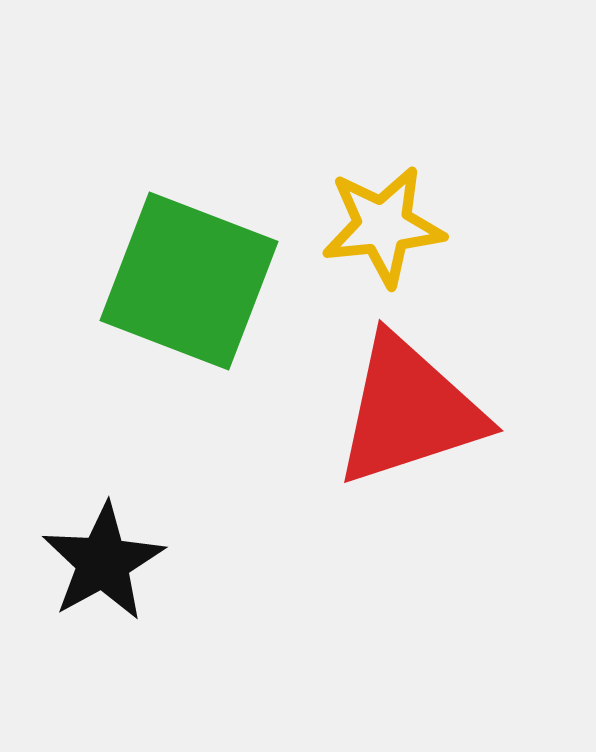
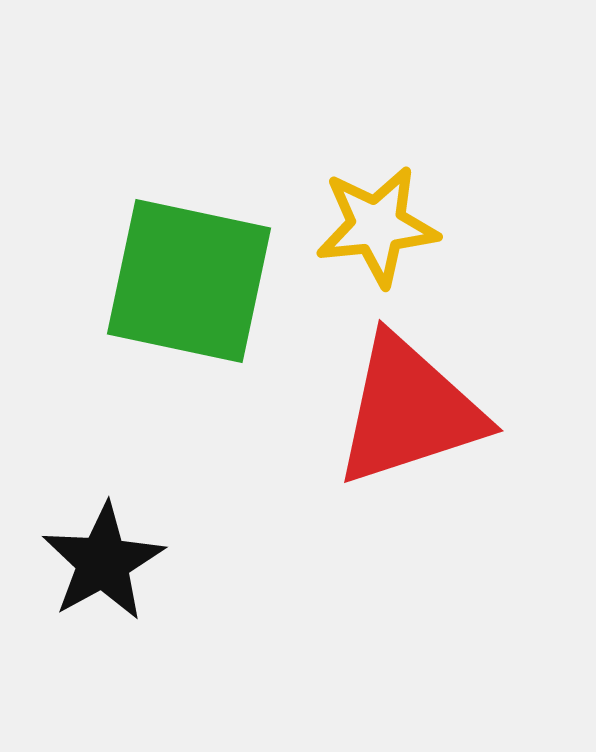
yellow star: moved 6 px left
green square: rotated 9 degrees counterclockwise
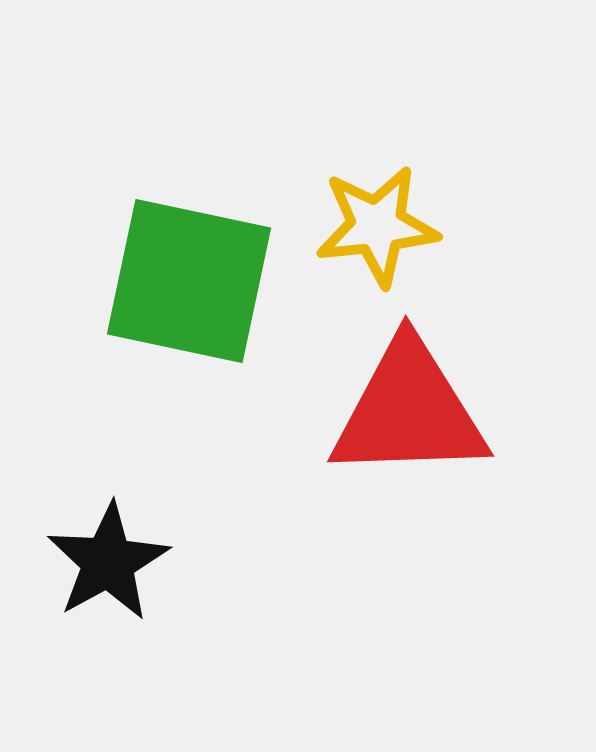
red triangle: rotated 16 degrees clockwise
black star: moved 5 px right
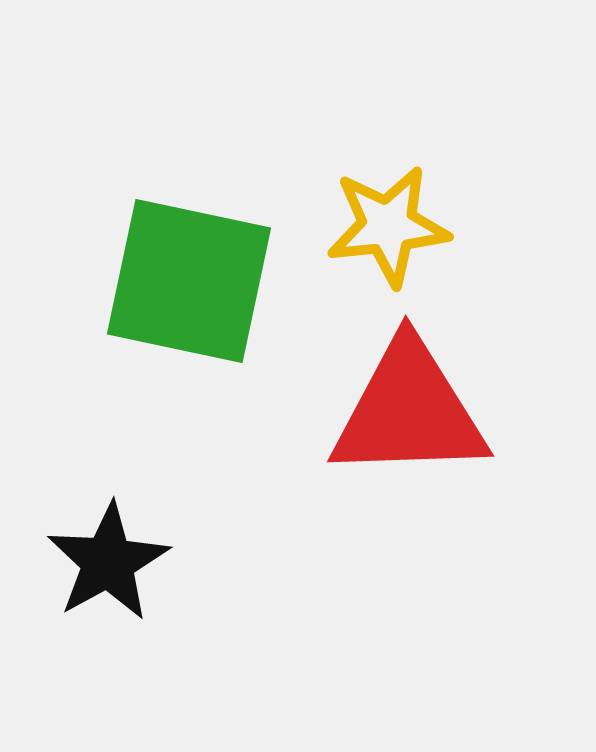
yellow star: moved 11 px right
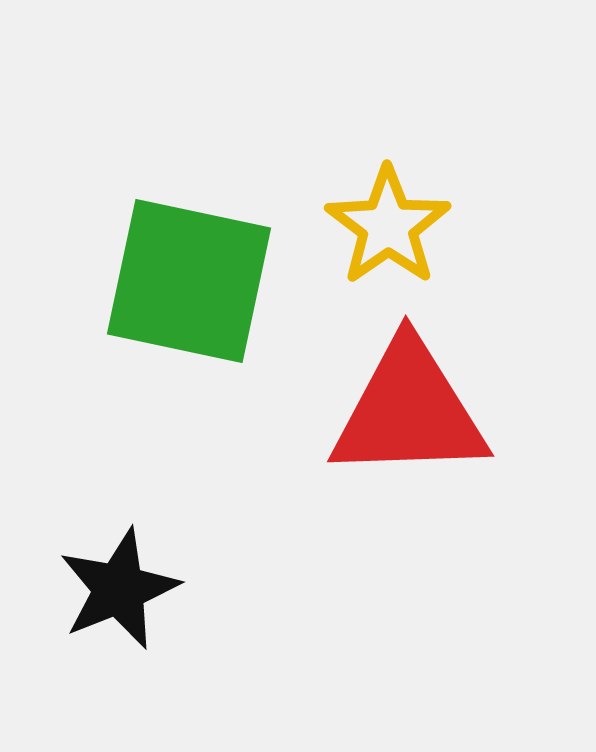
yellow star: rotated 29 degrees counterclockwise
black star: moved 11 px right, 27 px down; rotated 7 degrees clockwise
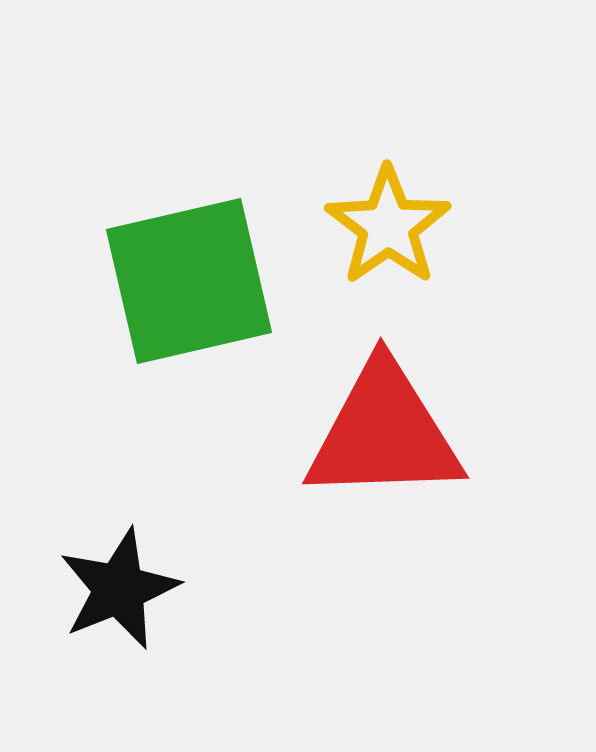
green square: rotated 25 degrees counterclockwise
red triangle: moved 25 px left, 22 px down
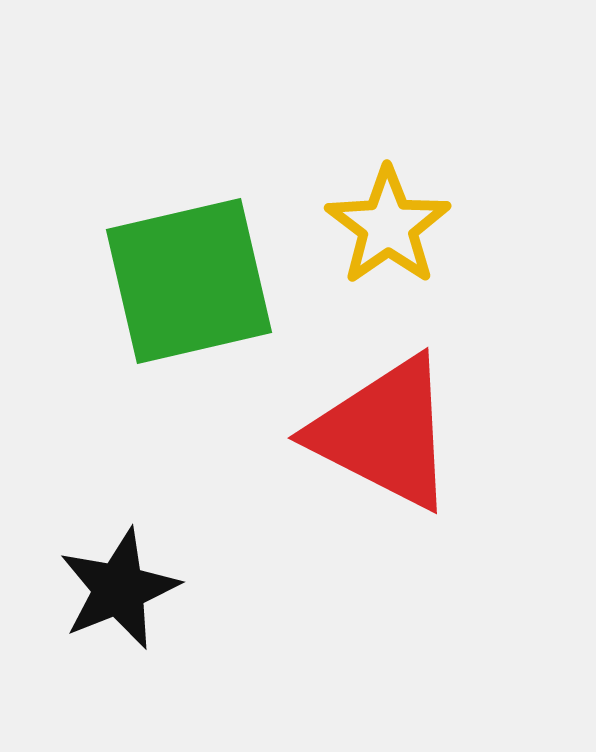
red triangle: rotated 29 degrees clockwise
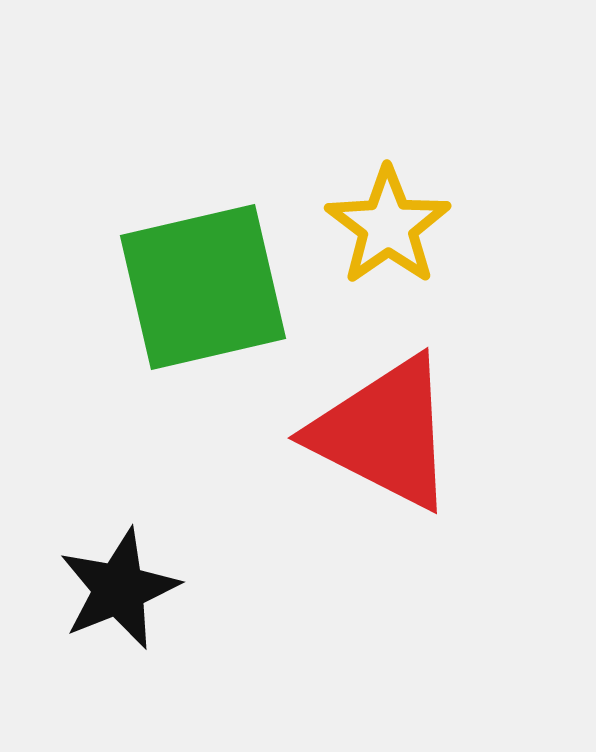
green square: moved 14 px right, 6 px down
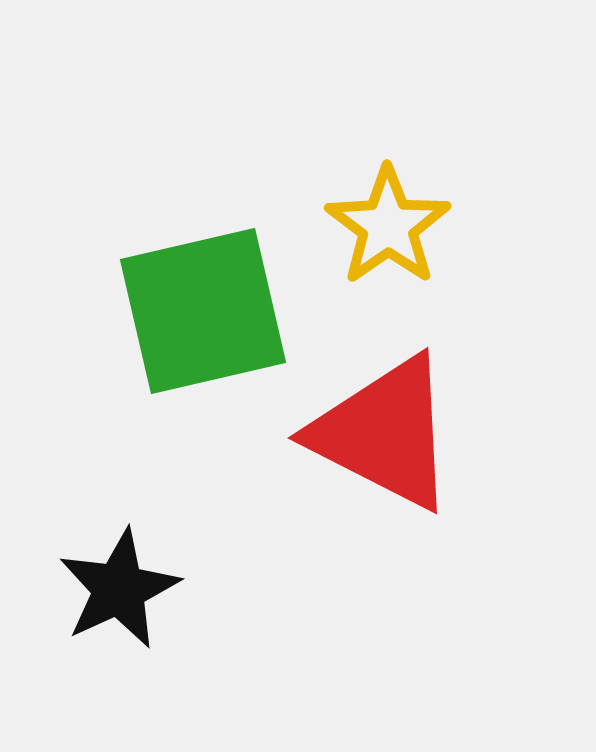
green square: moved 24 px down
black star: rotated 3 degrees counterclockwise
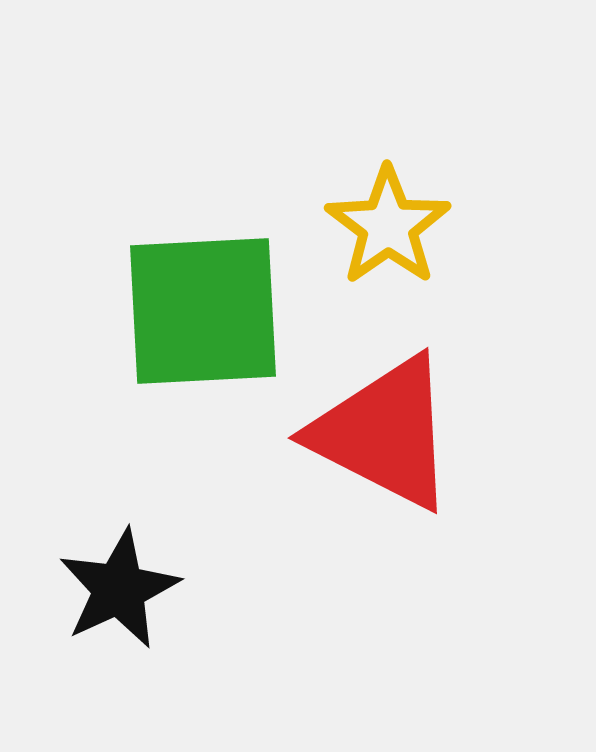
green square: rotated 10 degrees clockwise
